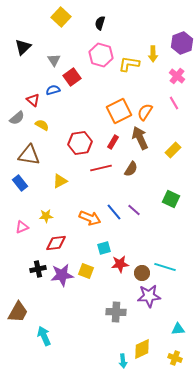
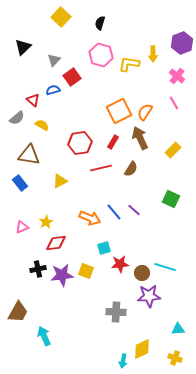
gray triangle at (54, 60): rotated 16 degrees clockwise
yellow star at (46, 216): moved 6 px down; rotated 24 degrees counterclockwise
cyan arrow at (123, 361): rotated 16 degrees clockwise
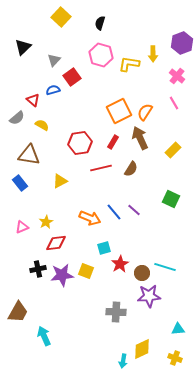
red star at (120, 264): rotated 24 degrees counterclockwise
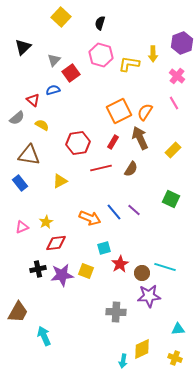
red square at (72, 77): moved 1 px left, 4 px up
red hexagon at (80, 143): moved 2 px left
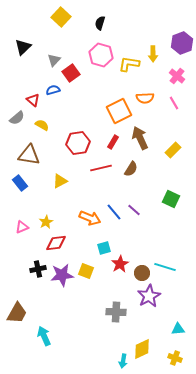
orange semicircle at (145, 112): moved 14 px up; rotated 126 degrees counterclockwise
purple star at (149, 296): rotated 25 degrees counterclockwise
brown trapezoid at (18, 312): moved 1 px left, 1 px down
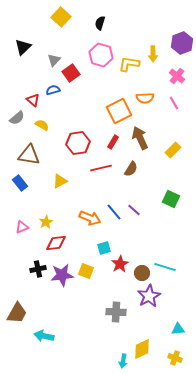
cyan arrow at (44, 336): rotated 54 degrees counterclockwise
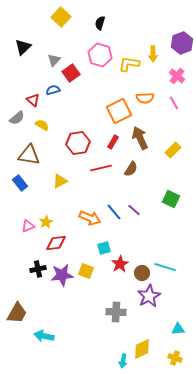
pink hexagon at (101, 55): moved 1 px left
pink triangle at (22, 227): moved 6 px right, 1 px up
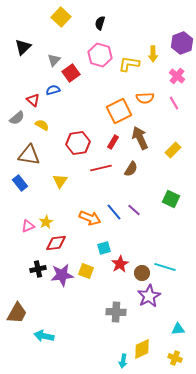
yellow triangle at (60, 181): rotated 28 degrees counterclockwise
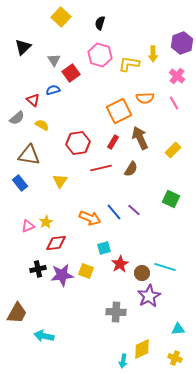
gray triangle at (54, 60): rotated 16 degrees counterclockwise
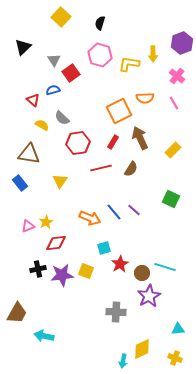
gray semicircle at (17, 118): moved 45 px right; rotated 84 degrees clockwise
brown triangle at (29, 155): moved 1 px up
